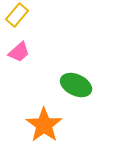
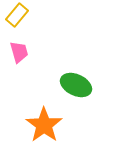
pink trapezoid: rotated 65 degrees counterclockwise
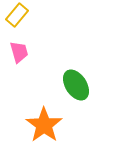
green ellipse: rotated 32 degrees clockwise
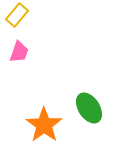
pink trapezoid: rotated 35 degrees clockwise
green ellipse: moved 13 px right, 23 px down
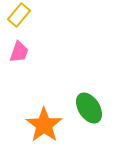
yellow rectangle: moved 2 px right
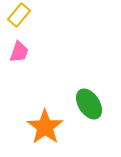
green ellipse: moved 4 px up
orange star: moved 1 px right, 2 px down
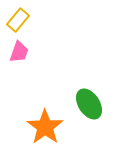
yellow rectangle: moved 1 px left, 5 px down
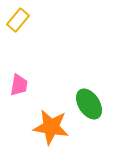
pink trapezoid: moved 33 px down; rotated 10 degrees counterclockwise
orange star: moved 6 px right; rotated 27 degrees counterclockwise
